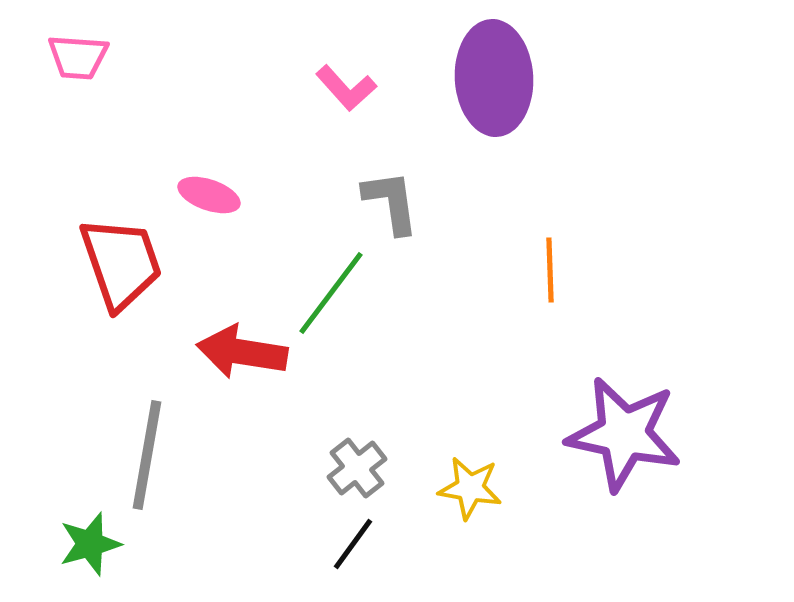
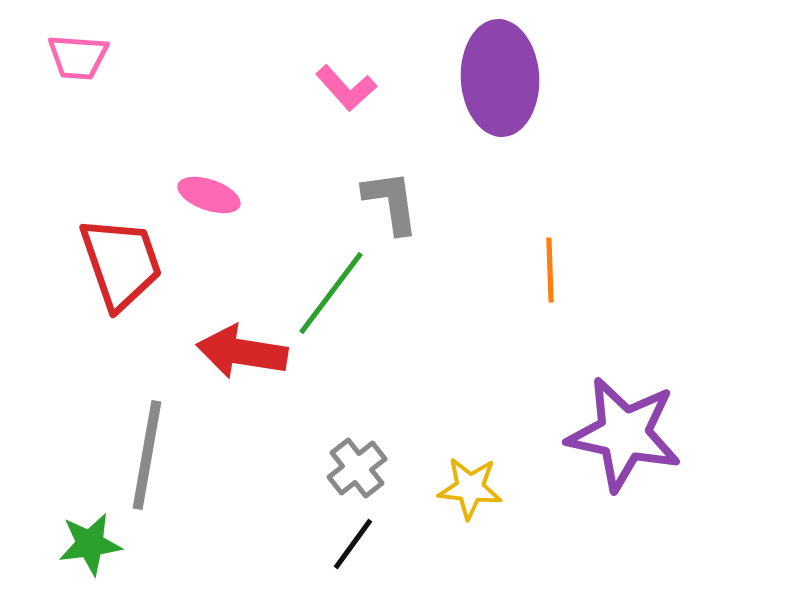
purple ellipse: moved 6 px right
yellow star: rotated 4 degrees counterclockwise
green star: rotated 8 degrees clockwise
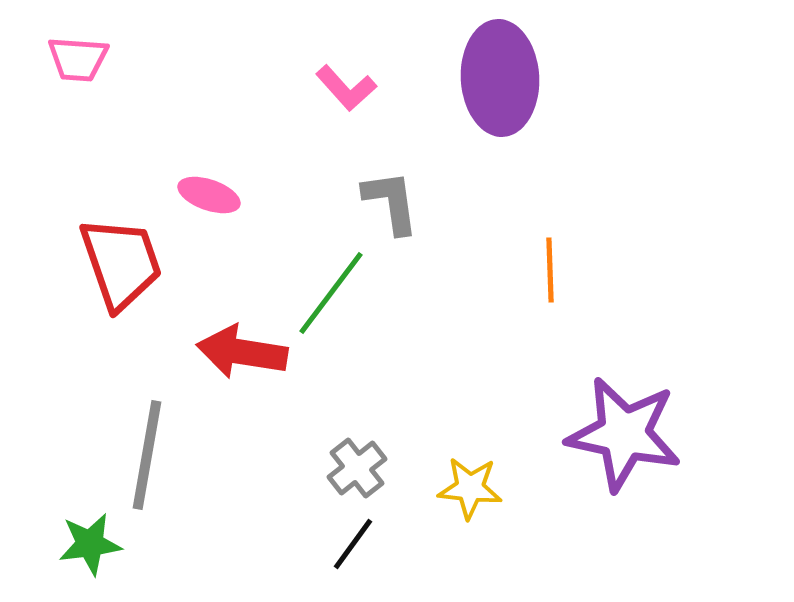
pink trapezoid: moved 2 px down
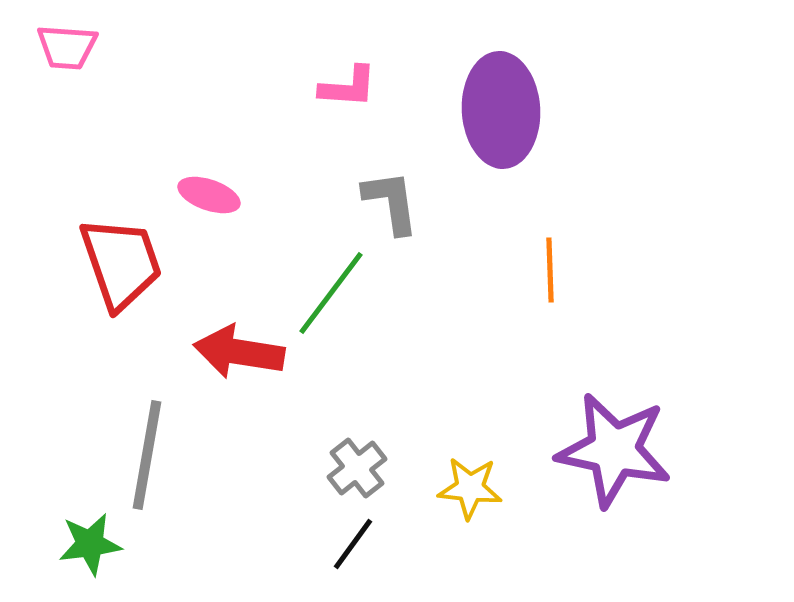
pink trapezoid: moved 11 px left, 12 px up
purple ellipse: moved 1 px right, 32 px down
pink L-shape: moved 2 px right, 1 px up; rotated 44 degrees counterclockwise
red arrow: moved 3 px left
purple star: moved 10 px left, 16 px down
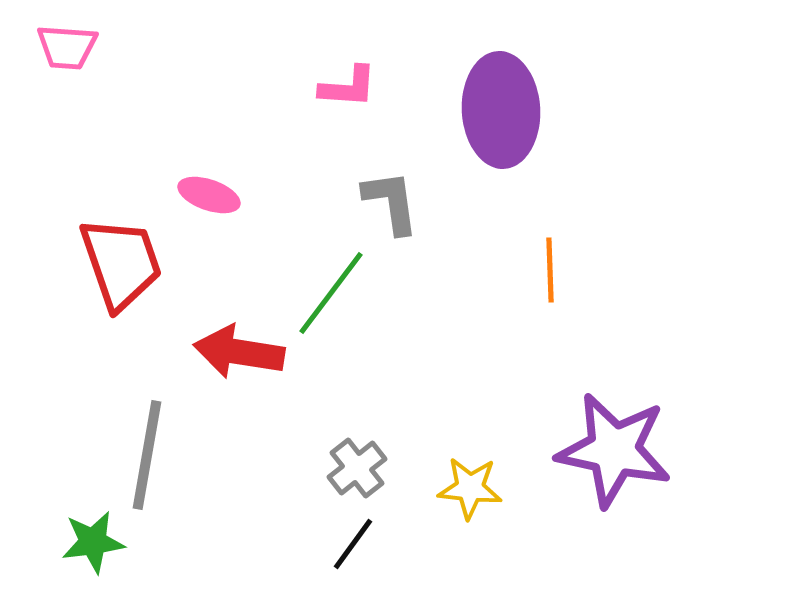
green star: moved 3 px right, 2 px up
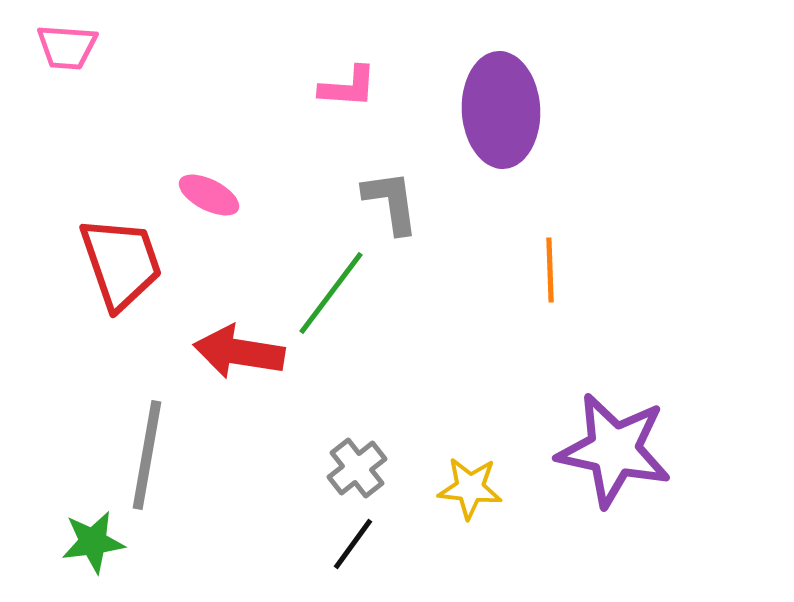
pink ellipse: rotated 8 degrees clockwise
